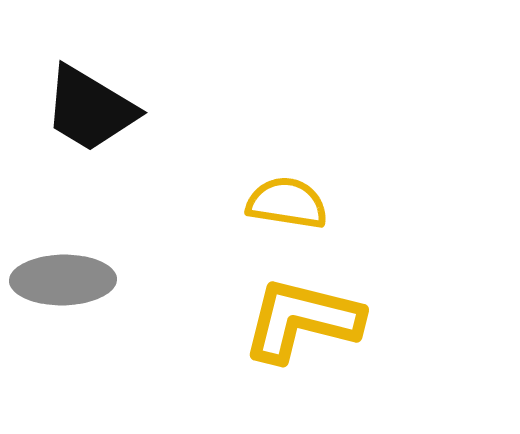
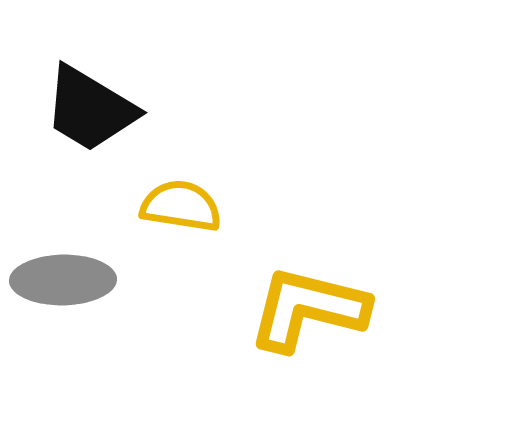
yellow semicircle: moved 106 px left, 3 px down
yellow L-shape: moved 6 px right, 11 px up
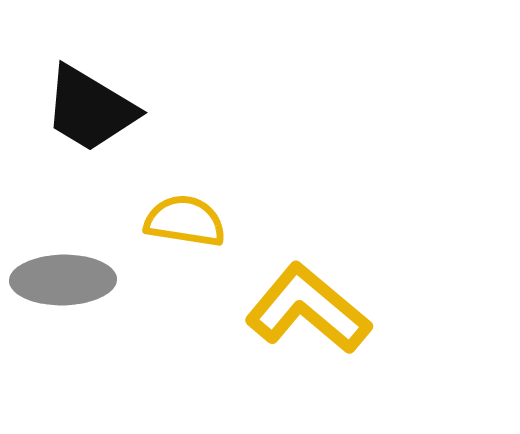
yellow semicircle: moved 4 px right, 15 px down
yellow L-shape: rotated 26 degrees clockwise
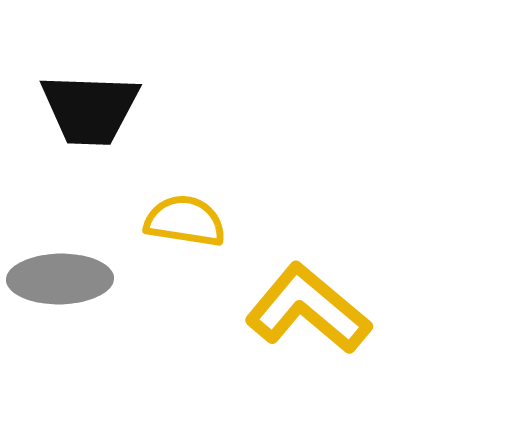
black trapezoid: rotated 29 degrees counterclockwise
gray ellipse: moved 3 px left, 1 px up
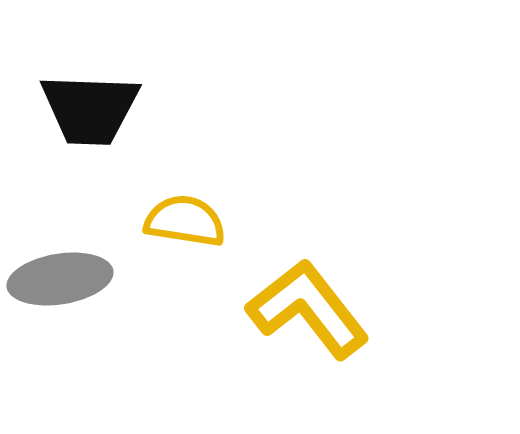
gray ellipse: rotated 8 degrees counterclockwise
yellow L-shape: rotated 12 degrees clockwise
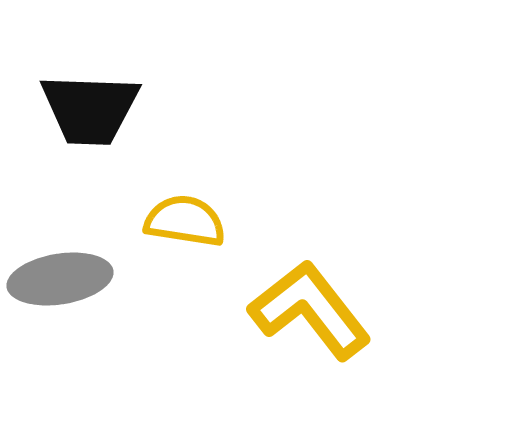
yellow L-shape: moved 2 px right, 1 px down
